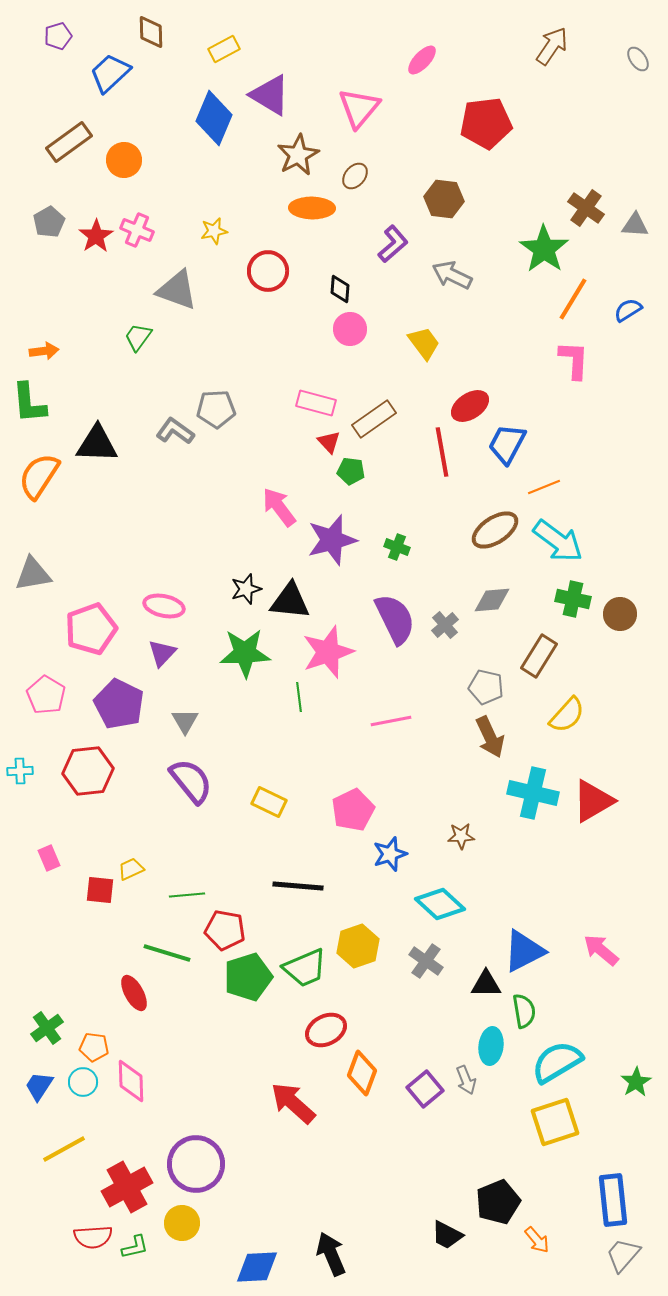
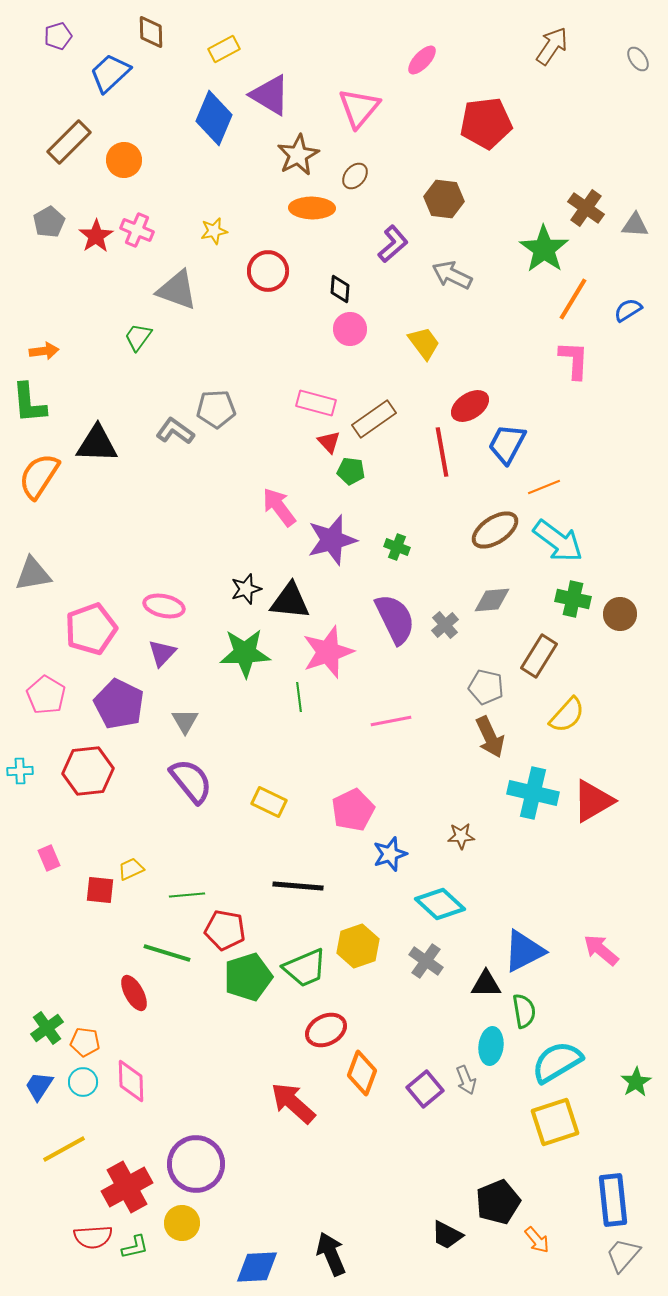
brown rectangle at (69, 142): rotated 9 degrees counterclockwise
orange pentagon at (94, 1047): moved 9 px left, 5 px up
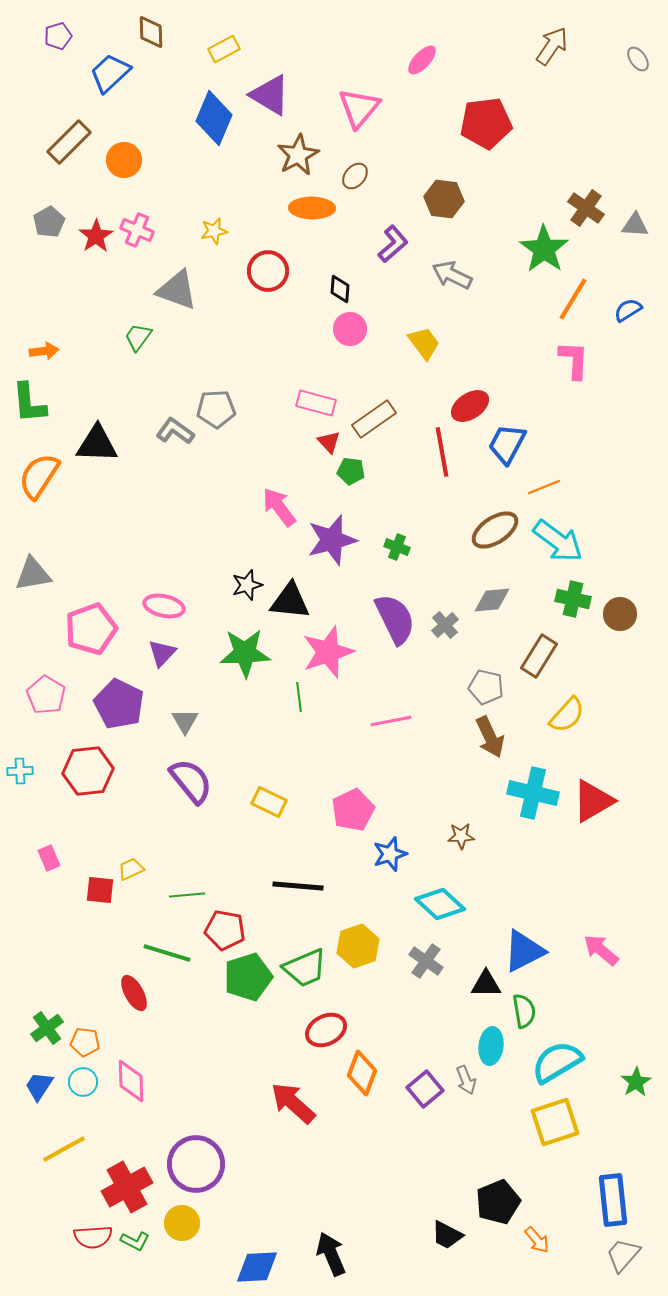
black star at (246, 589): moved 1 px right, 4 px up
green L-shape at (135, 1247): moved 6 px up; rotated 40 degrees clockwise
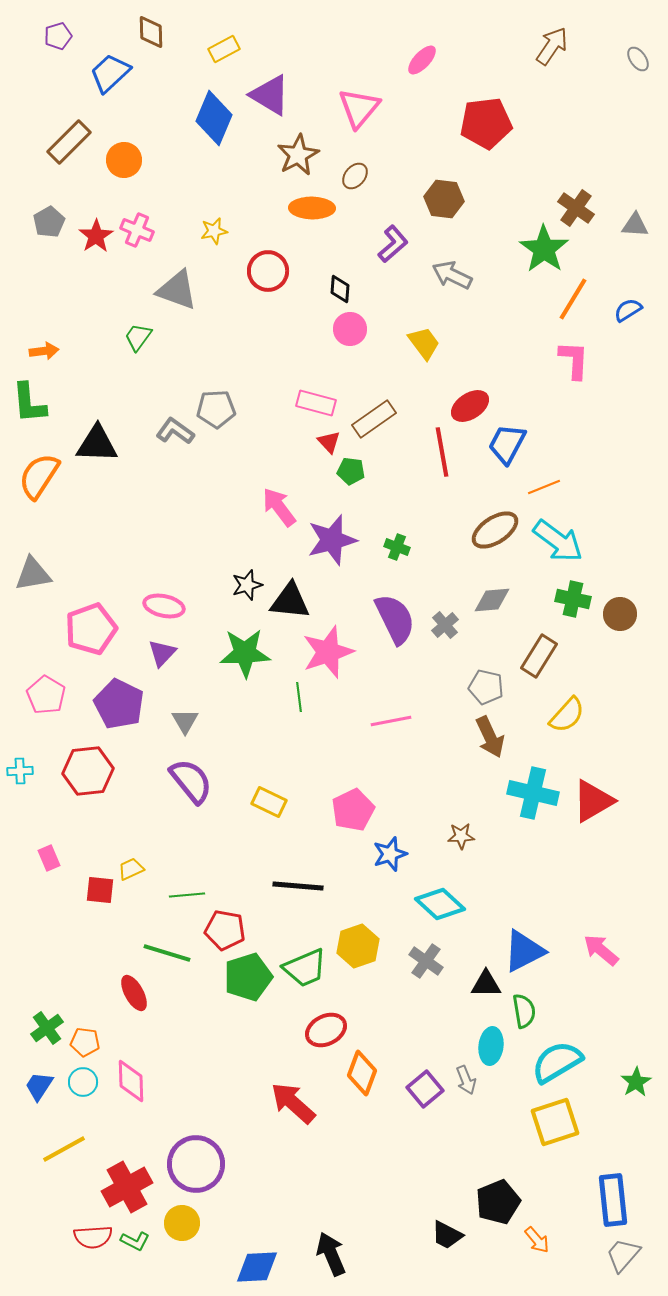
brown cross at (586, 208): moved 10 px left
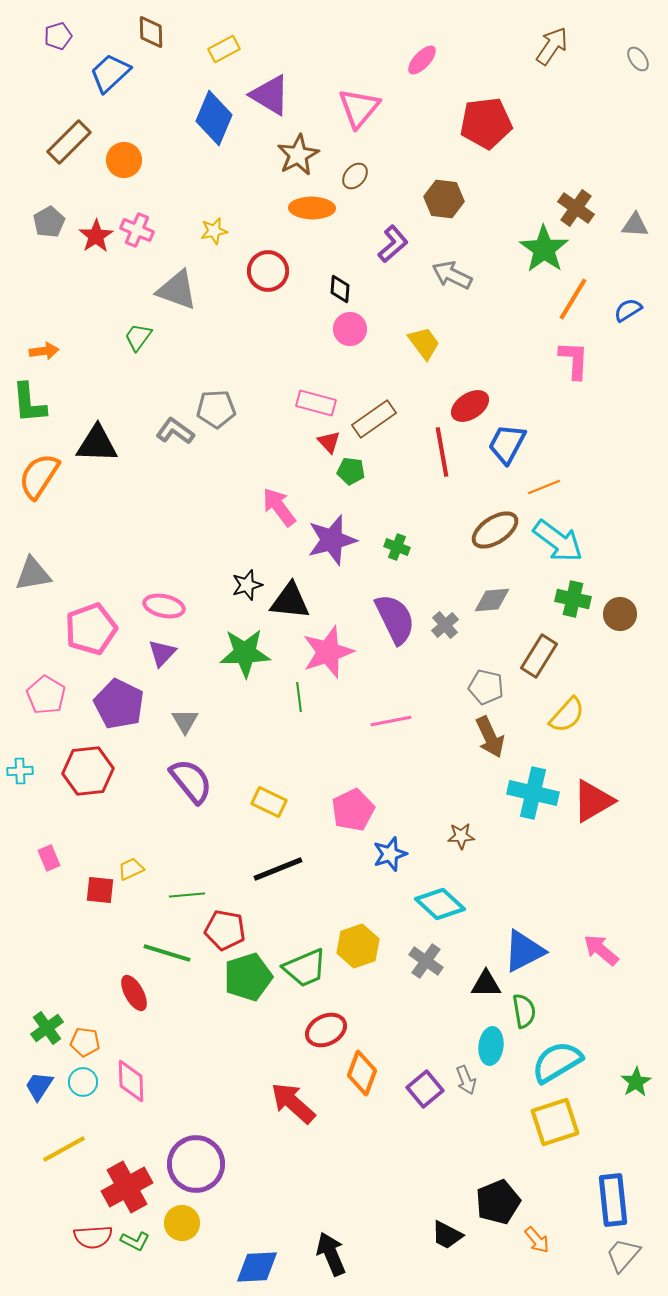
black line at (298, 886): moved 20 px left, 17 px up; rotated 27 degrees counterclockwise
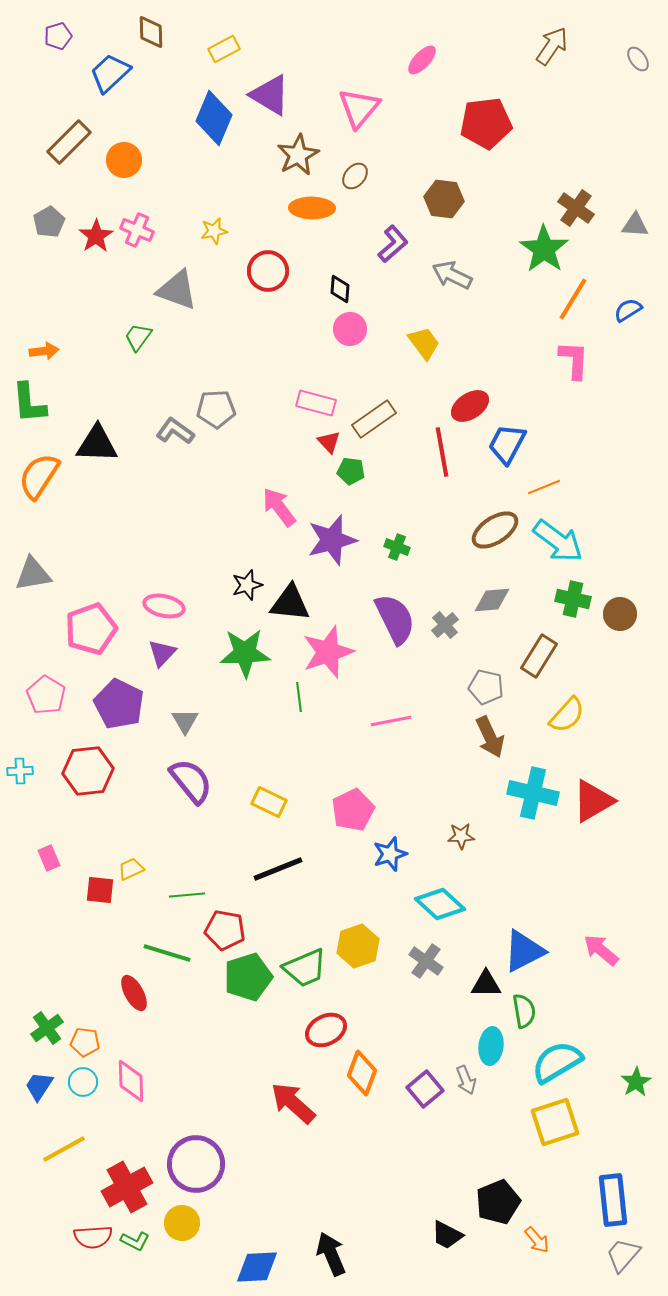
black triangle at (290, 601): moved 2 px down
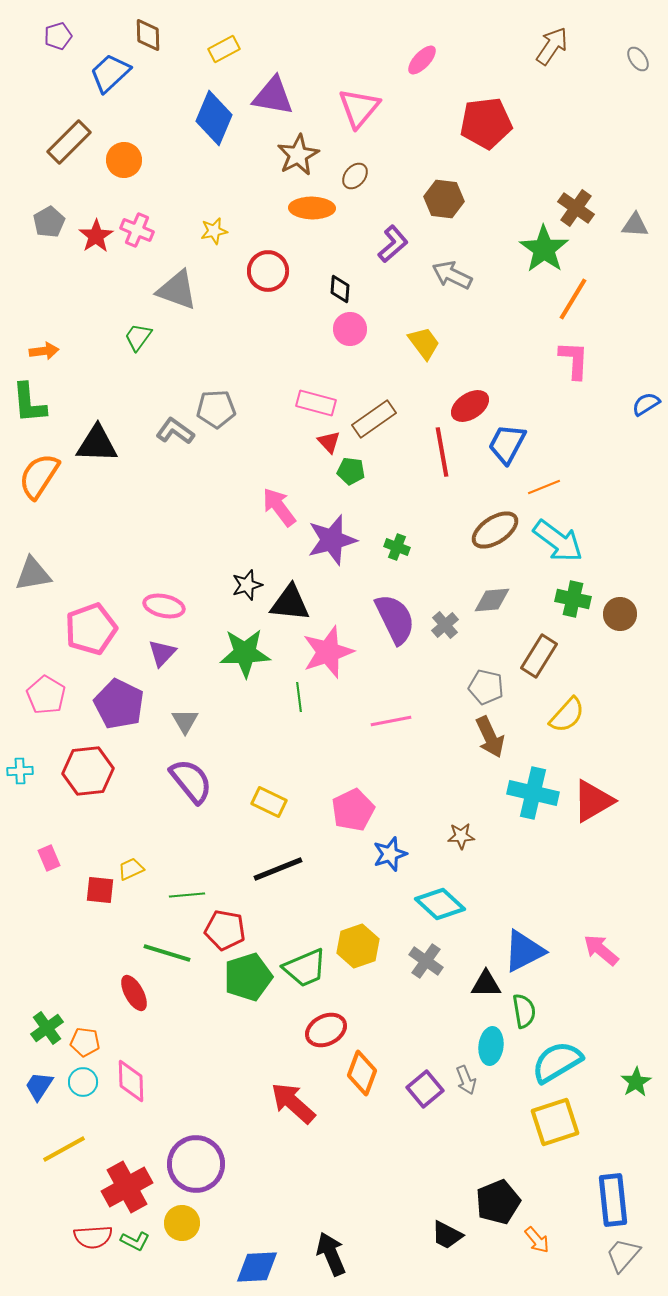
brown diamond at (151, 32): moved 3 px left, 3 px down
purple triangle at (270, 95): moved 3 px right, 1 px down; rotated 21 degrees counterclockwise
blue semicircle at (628, 310): moved 18 px right, 94 px down
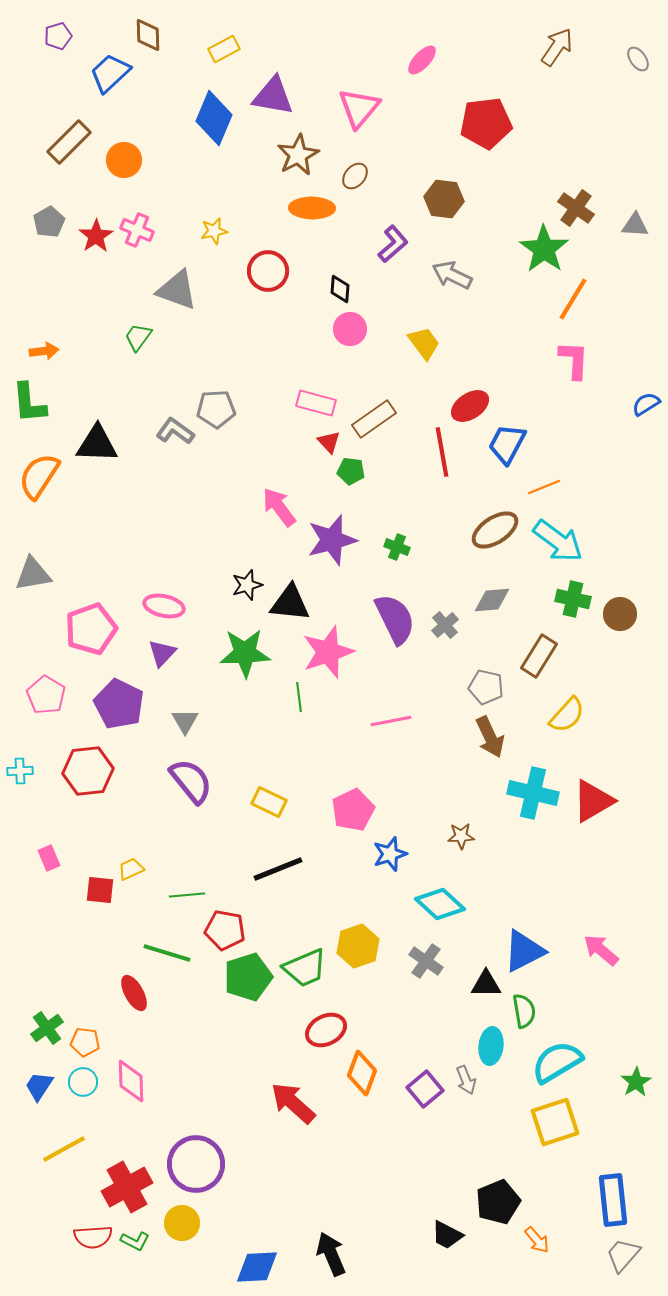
brown arrow at (552, 46): moved 5 px right, 1 px down
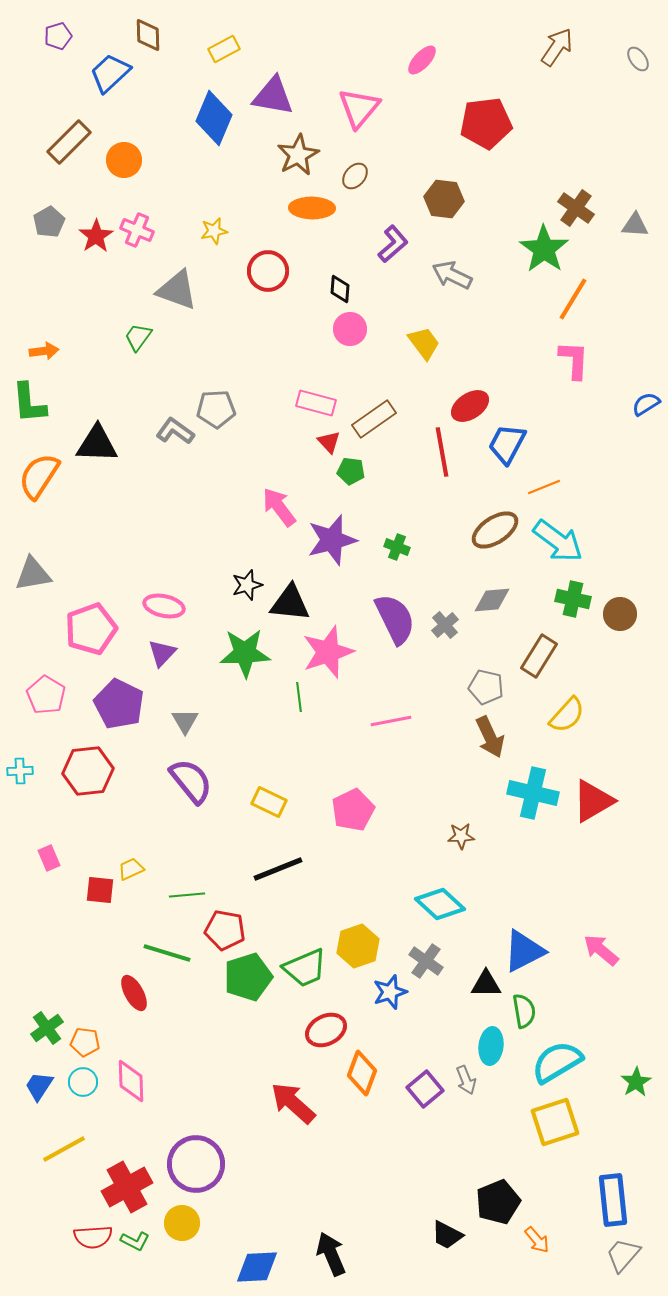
blue star at (390, 854): moved 138 px down
